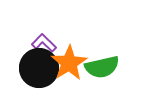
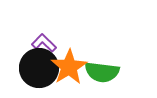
orange star: moved 4 px down
green semicircle: moved 5 px down; rotated 20 degrees clockwise
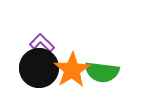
purple L-shape: moved 2 px left
orange star: moved 3 px right, 3 px down
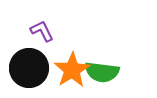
purple L-shape: moved 12 px up; rotated 20 degrees clockwise
black circle: moved 10 px left
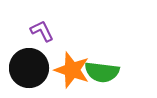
orange star: rotated 21 degrees counterclockwise
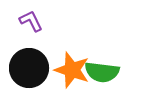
purple L-shape: moved 11 px left, 10 px up
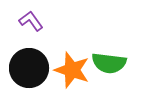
purple L-shape: rotated 10 degrees counterclockwise
green semicircle: moved 7 px right, 9 px up
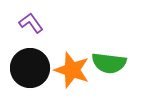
purple L-shape: moved 2 px down
black circle: moved 1 px right
